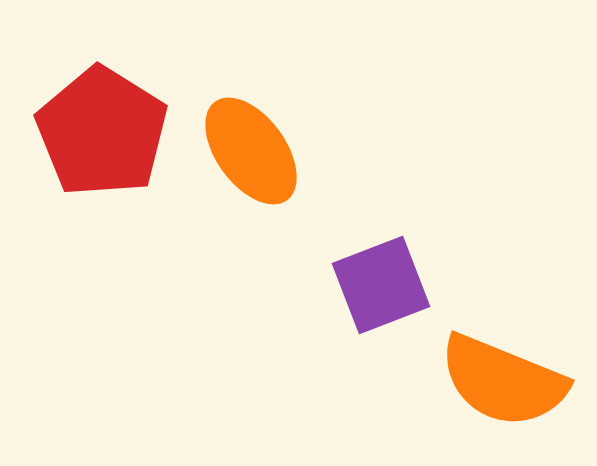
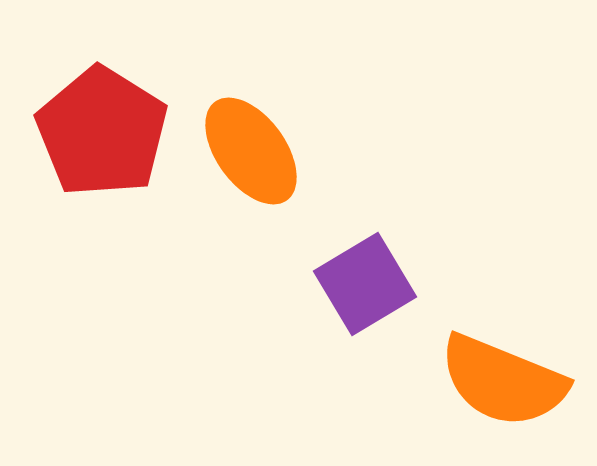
purple square: moved 16 px left, 1 px up; rotated 10 degrees counterclockwise
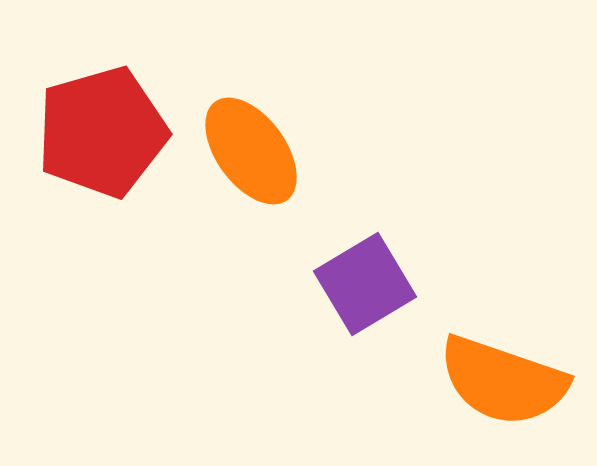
red pentagon: rotated 24 degrees clockwise
orange semicircle: rotated 3 degrees counterclockwise
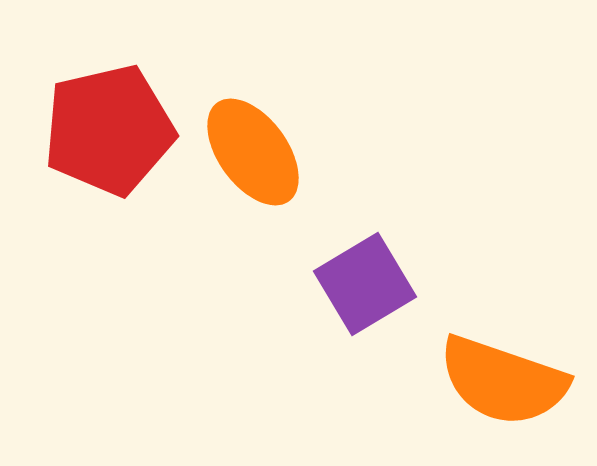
red pentagon: moved 7 px right, 2 px up; rotated 3 degrees clockwise
orange ellipse: moved 2 px right, 1 px down
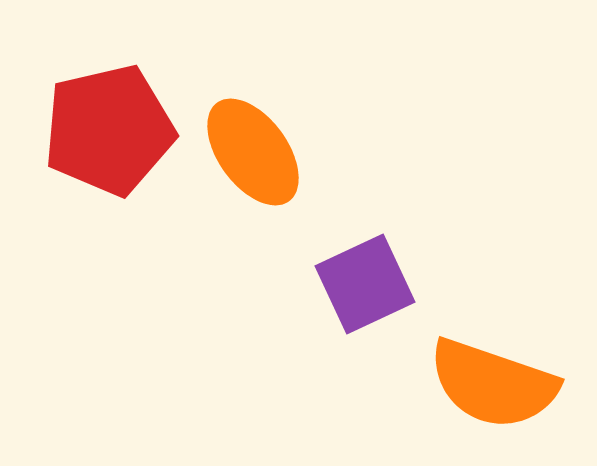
purple square: rotated 6 degrees clockwise
orange semicircle: moved 10 px left, 3 px down
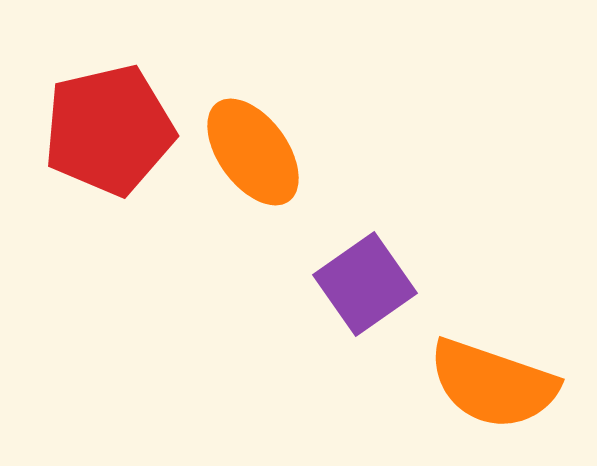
purple square: rotated 10 degrees counterclockwise
